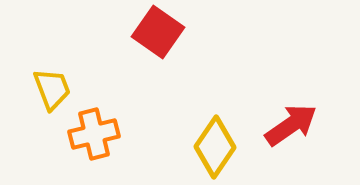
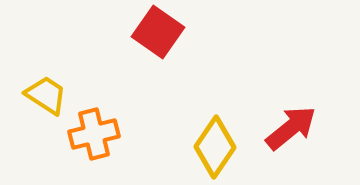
yellow trapezoid: moved 6 px left, 6 px down; rotated 36 degrees counterclockwise
red arrow: moved 3 px down; rotated 4 degrees counterclockwise
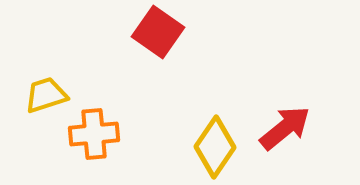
yellow trapezoid: rotated 51 degrees counterclockwise
red arrow: moved 6 px left
orange cross: rotated 9 degrees clockwise
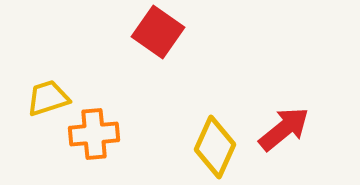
yellow trapezoid: moved 2 px right, 3 px down
red arrow: moved 1 px left, 1 px down
yellow diamond: rotated 10 degrees counterclockwise
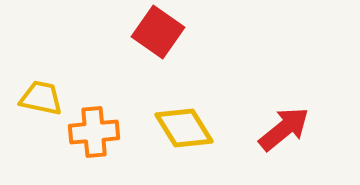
yellow trapezoid: moved 7 px left; rotated 30 degrees clockwise
orange cross: moved 2 px up
yellow diamond: moved 31 px left, 19 px up; rotated 56 degrees counterclockwise
